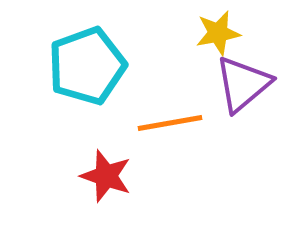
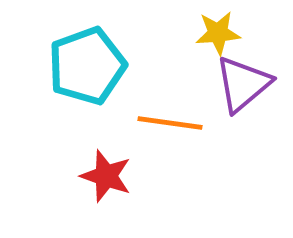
yellow star: rotated 6 degrees clockwise
orange line: rotated 18 degrees clockwise
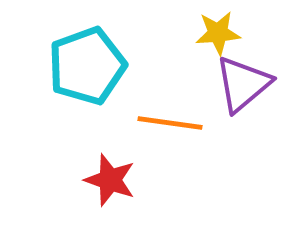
red star: moved 4 px right, 4 px down
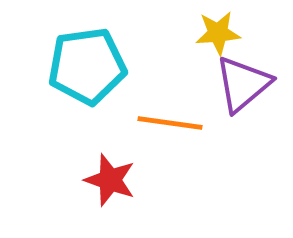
cyan pentagon: rotated 12 degrees clockwise
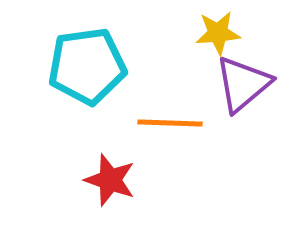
orange line: rotated 6 degrees counterclockwise
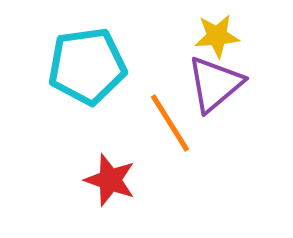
yellow star: moved 1 px left, 3 px down
purple triangle: moved 28 px left
orange line: rotated 56 degrees clockwise
